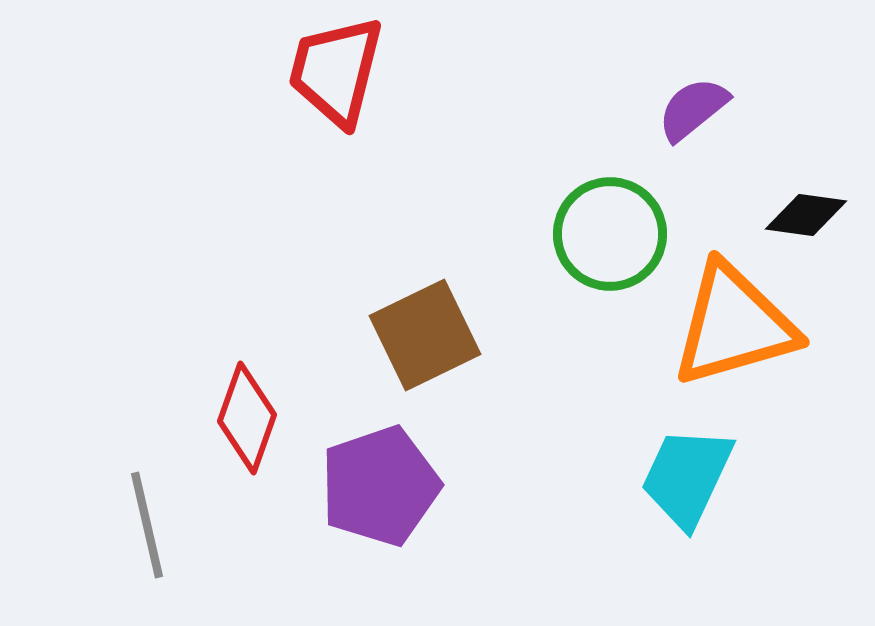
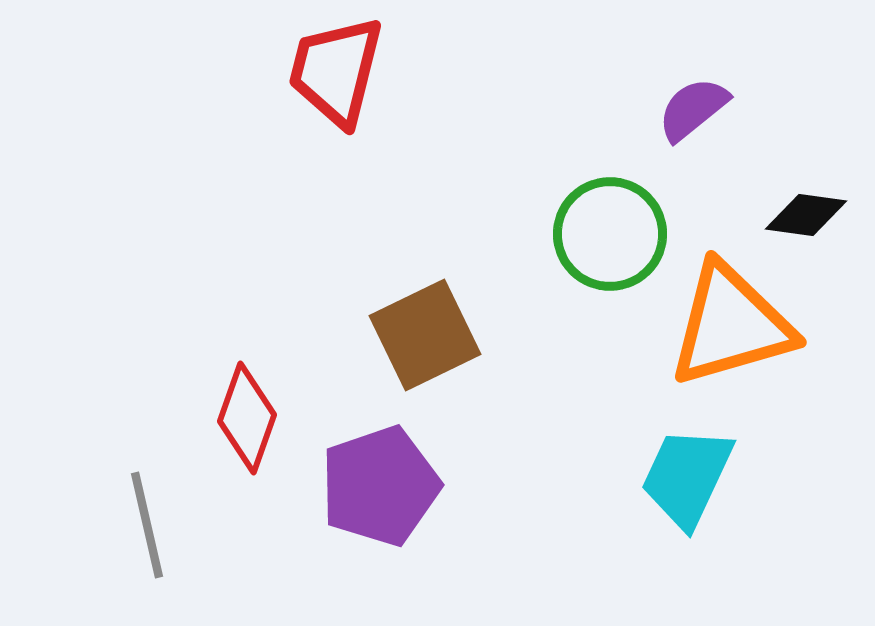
orange triangle: moved 3 px left
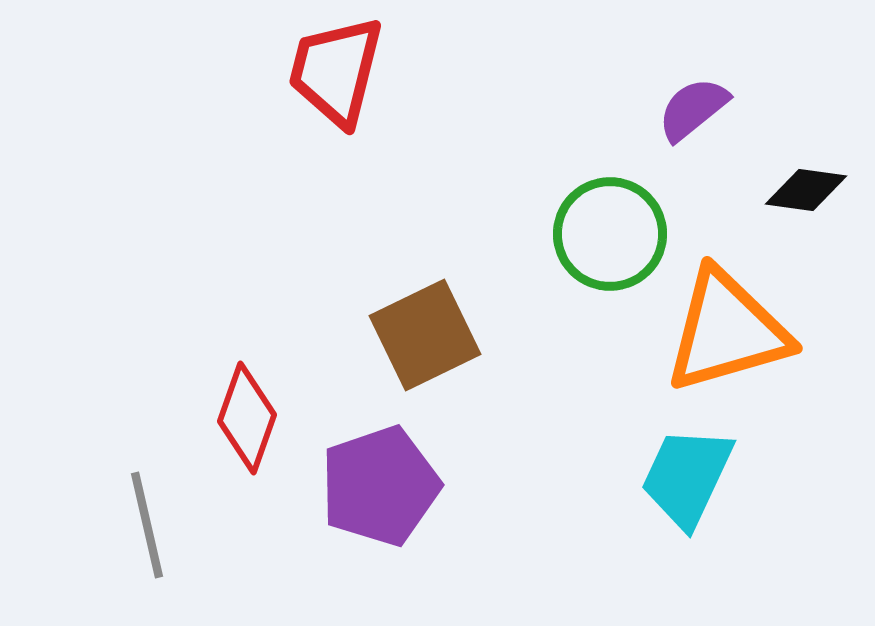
black diamond: moved 25 px up
orange triangle: moved 4 px left, 6 px down
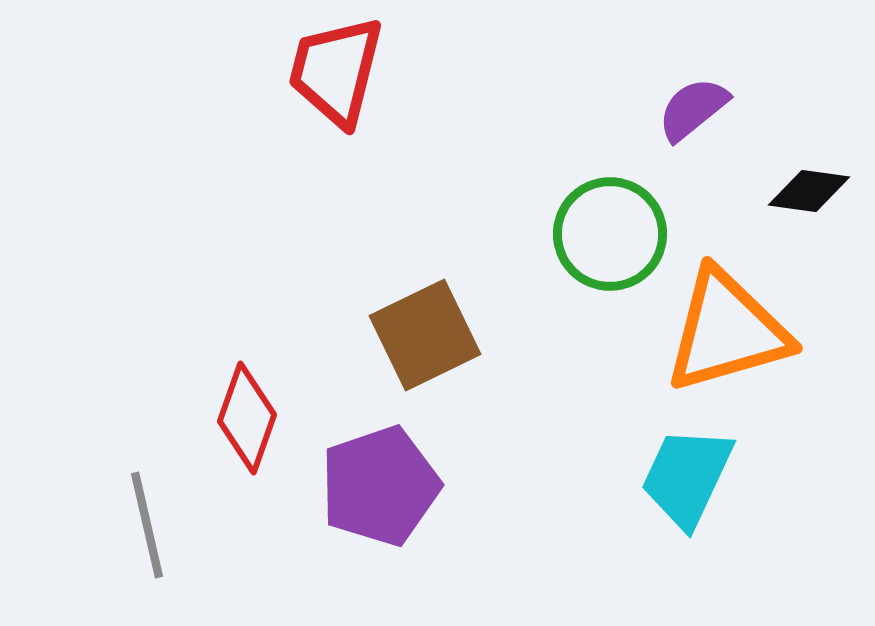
black diamond: moved 3 px right, 1 px down
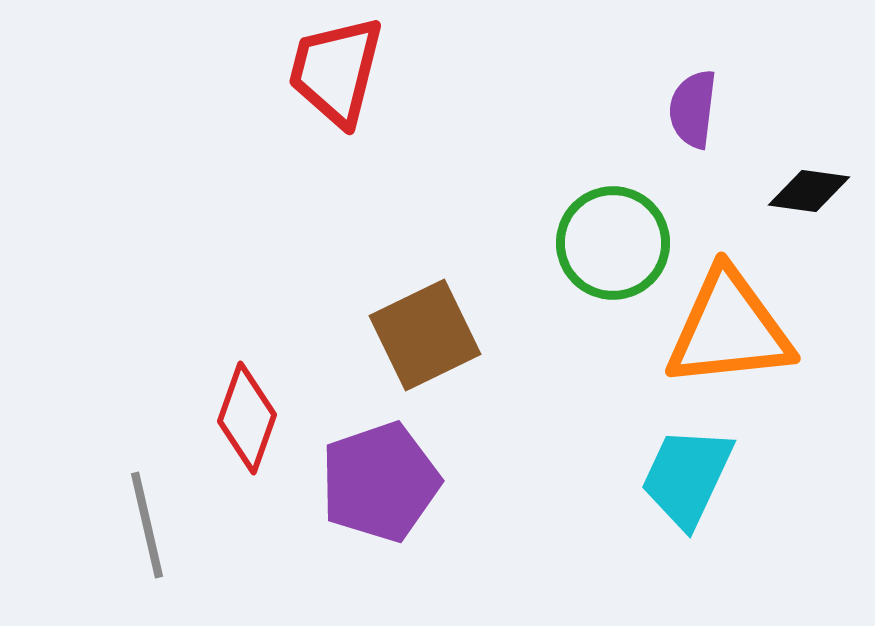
purple semicircle: rotated 44 degrees counterclockwise
green circle: moved 3 px right, 9 px down
orange triangle: moved 2 px right, 2 px up; rotated 10 degrees clockwise
purple pentagon: moved 4 px up
